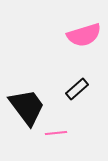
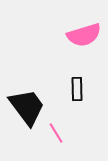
black rectangle: rotated 50 degrees counterclockwise
pink line: rotated 65 degrees clockwise
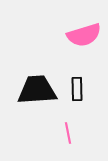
black trapezoid: moved 10 px right, 17 px up; rotated 57 degrees counterclockwise
pink line: moved 12 px right; rotated 20 degrees clockwise
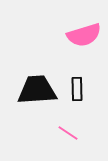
pink line: rotated 45 degrees counterclockwise
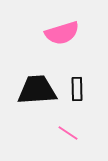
pink semicircle: moved 22 px left, 2 px up
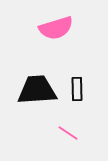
pink semicircle: moved 6 px left, 5 px up
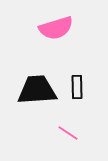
black rectangle: moved 2 px up
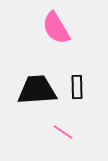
pink semicircle: rotated 76 degrees clockwise
pink line: moved 5 px left, 1 px up
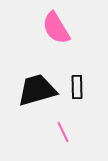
black trapezoid: rotated 12 degrees counterclockwise
pink line: rotated 30 degrees clockwise
